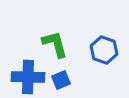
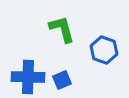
green L-shape: moved 7 px right, 15 px up
blue square: moved 1 px right
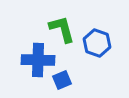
blue hexagon: moved 7 px left, 7 px up
blue cross: moved 10 px right, 17 px up
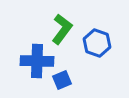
green L-shape: rotated 52 degrees clockwise
blue cross: moved 1 px left, 1 px down
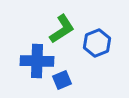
green L-shape: rotated 20 degrees clockwise
blue hexagon: rotated 20 degrees clockwise
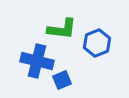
green L-shape: rotated 40 degrees clockwise
blue cross: rotated 12 degrees clockwise
